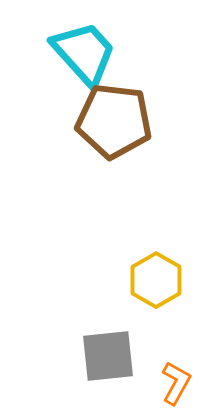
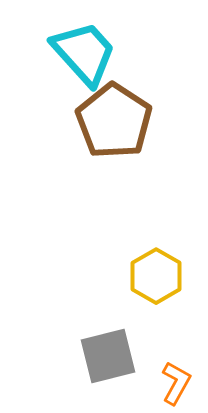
brown pentagon: rotated 26 degrees clockwise
yellow hexagon: moved 4 px up
gray square: rotated 8 degrees counterclockwise
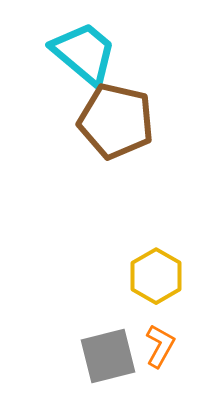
cyan trapezoid: rotated 8 degrees counterclockwise
brown pentagon: moved 2 px right; rotated 20 degrees counterclockwise
orange L-shape: moved 16 px left, 37 px up
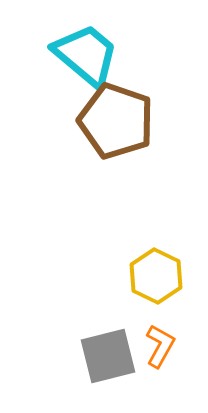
cyan trapezoid: moved 2 px right, 2 px down
brown pentagon: rotated 6 degrees clockwise
yellow hexagon: rotated 4 degrees counterclockwise
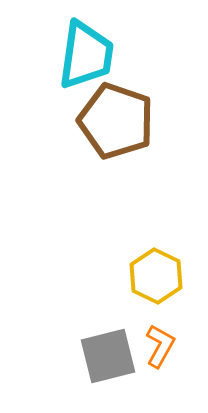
cyan trapezoid: rotated 58 degrees clockwise
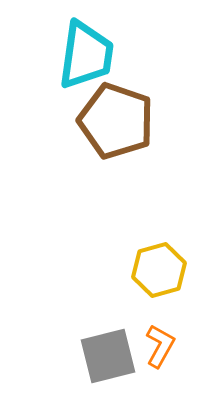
yellow hexagon: moved 3 px right, 6 px up; rotated 18 degrees clockwise
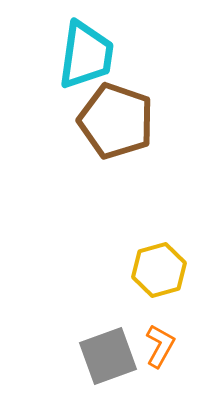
gray square: rotated 6 degrees counterclockwise
